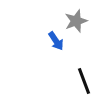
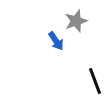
black line: moved 11 px right
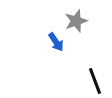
blue arrow: moved 1 px down
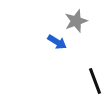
blue arrow: moved 1 px right; rotated 24 degrees counterclockwise
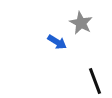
gray star: moved 5 px right, 2 px down; rotated 25 degrees counterclockwise
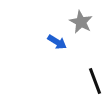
gray star: moved 1 px up
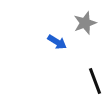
gray star: moved 4 px right, 1 px down; rotated 25 degrees clockwise
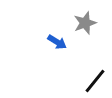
black line: rotated 60 degrees clockwise
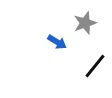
black line: moved 15 px up
